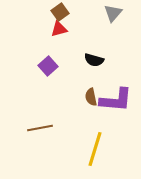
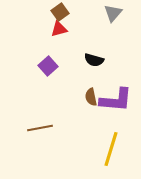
yellow line: moved 16 px right
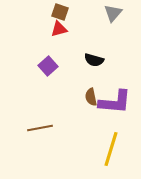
brown square: rotated 36 degrees counterclockwise
purple L-shape: moved 1 px left, 2 px down
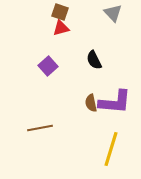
gray triangle: rotated 24 degrees counterclockwise
red triangle: moved 2 px right, 1 px up
black semicircle: rotated 48 degrees clockwise
brown semicircle: moved 6 px down
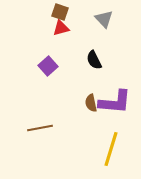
gray triangle: moved 9 px left, 6 px down
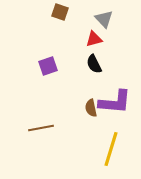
red triangle: moved 33 px right, 11 px down
black semicircle: moved 4 px down
purple square: rotated 24 degrees clockwise
brown semicircle: moved 5 px down
brown line: moved 1 px right
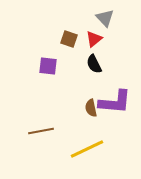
brown square: moved 9 px right, 27 px down
gray triangle: moved 1 px right, 1 px up
red triangle: rotated 24 degrees counterclockwise
purple square: rotated 24 degrees clockwise
brown line: moved 3 px down
yellow line: moved 24 px left; rotated 48 degrees clockwise
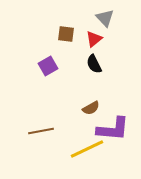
brown square: moved 3 px left, 5 px up; rotated 12 degrees counterclockwise
purple square: rotated 36 degrees counterclockwise
purple L-shape: moved 2 px left, 27 px down
brown semicircle: rotated 108 degrees counterclockwise
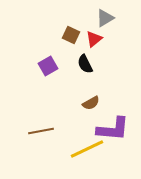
gray triangle: rotated 42 degrees clockwise
brown square: moved 5 px right, 1 px down; rotated 18 degrees clockwise
black semicircle: moved 9 px left
brown semicircle: moved 5 px up
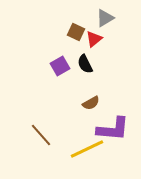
brown square: moved 5 px right, 3 px up
purple square: moved 12 px right
brown line: moved 4 px down; rotated 60 degrees clockwise
